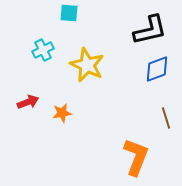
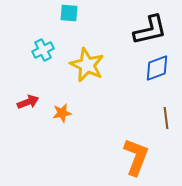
blue diamond: moved 1 px up
brown line: rotated 10 degrees clockwise
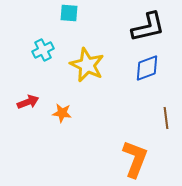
black L-shape: moved 2 px left, 3 px up
blue diamond: moved 10 px left
orange star: rotated 18 degrees clockwise
orange L-shape: moved 1 px left, 2 px down
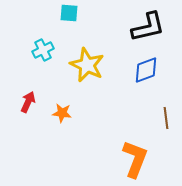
blue diamond: moved 1 px left, 2 px down
red arrow: rotated 45 degrees counterclockwise
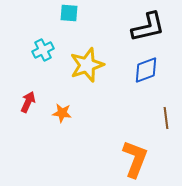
yellow star: rotated 28 degrees clockwise
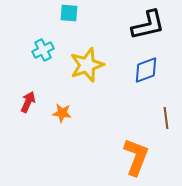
black L-shape: moved 2 px up
orange L-shape: moved 1 px right, 2 px up
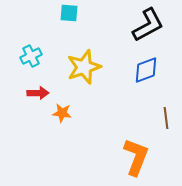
black L-shape: rotated 15 degrees counterclockwise
cyan cross: moved 12 px left, 6 px down
yellow star: moved 3 px left, 2 px down
red arrow: moved 10 px right, 9 px up; rotated 65 degrees clockwise
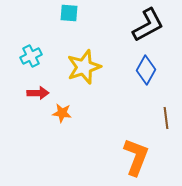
blue diamond: rotated 40 degrees counterclockwise
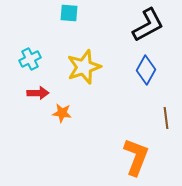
cyan cross: moved 1 px left, 3 px down
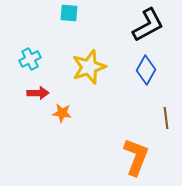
yellow star: moved 5 px right
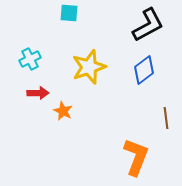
blue diamond: moved 2 px left; rotated 24 degrees clockwise
orange star: moved 1 px right, 2 px up; rotated 18 degrees clockwise
